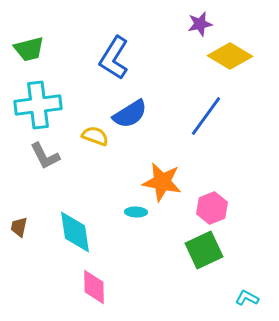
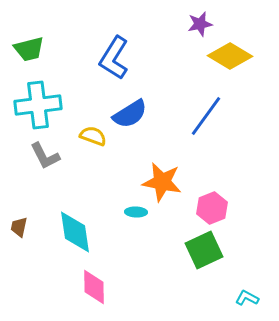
yellow semicircle: moved 2 px left
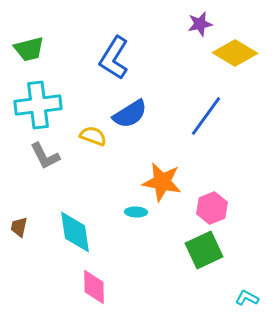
yellow diamond: moved 5 px right, 3 px up
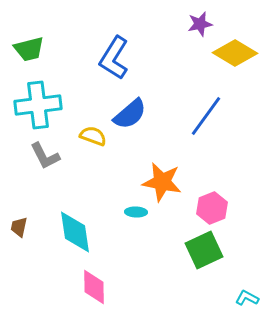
blue semicircle: rotated 9 degrees counterclockwise
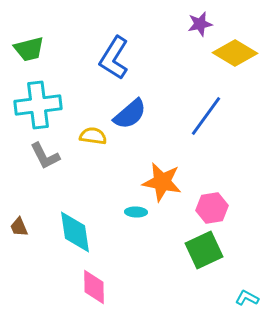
yellow semicircle: rotated 12 degrees counterclockwise
pink hexagon: rotated 12 degrees clockwise
brown trapezoid: rotated 35 degrees counterclockwise
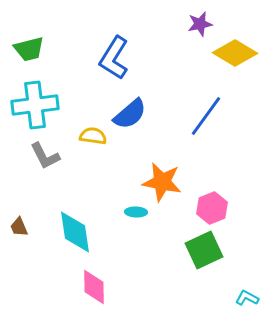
cyan cross: moved 3 px left
pink hexagon: rotated 12 degrees counterclockwise
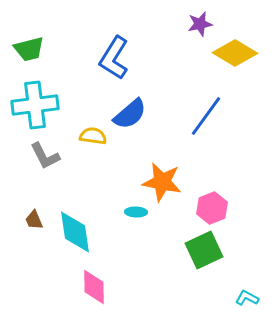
brown trapezoid: moved 15 px right, 7 px up
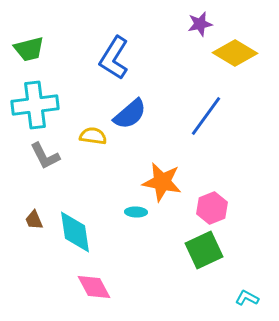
pink diamond: rotated 27 degrees counterclockwise
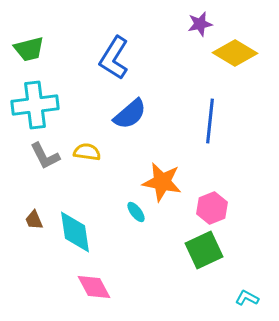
blue line: moved 4 px right, 5 px down; rotated 30 degrees counterclockwise
yellow semicircle: moved 6 px left, 16 px down
cyan ellipse: rotated 50 degrees clockwise
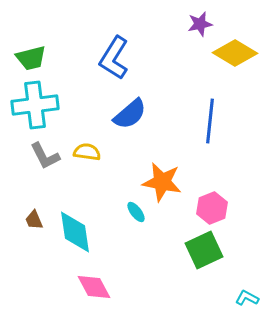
green trapezoid: moved 2 px right, 9 px down
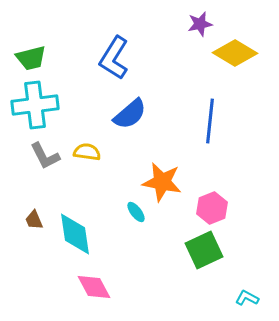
cyan diamond: moved 2 px down
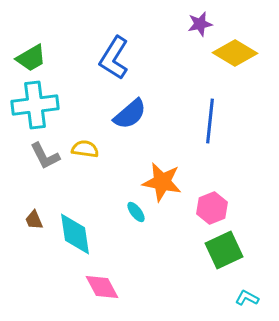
green trapezoid: rotated 16 degrees counterclockwise
yellow semicircle: moved 2 px left, 3 px up
green square: moved 20 px right
pink diamond: moved 8 px right
